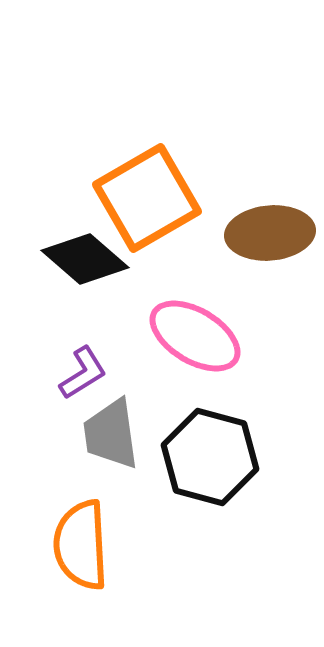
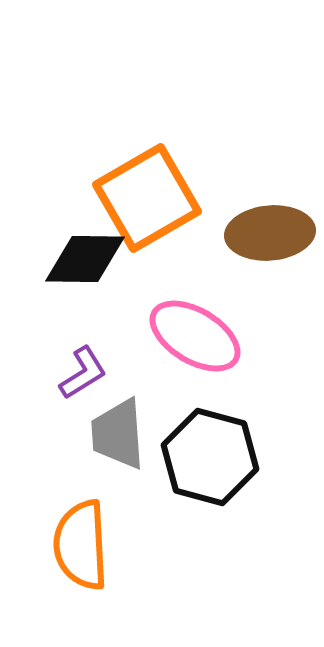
black diamond: rotated 40 degrees counterclockwise
gray trapezoid: moved 7 px right; rotated 4 degrees clockwise
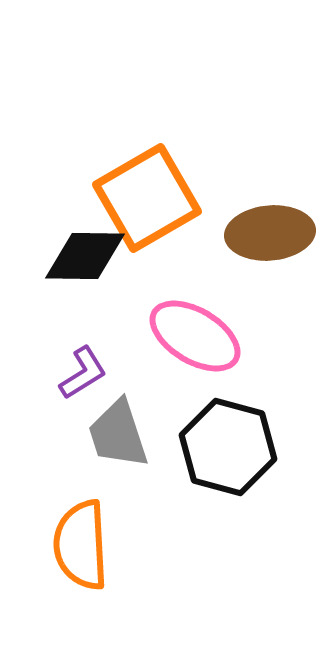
black diamond: moved 3 px up
gray trapezoid: rotated 14 degrees counterclockwise
black hexagon: moved 18 px right, 10 px up
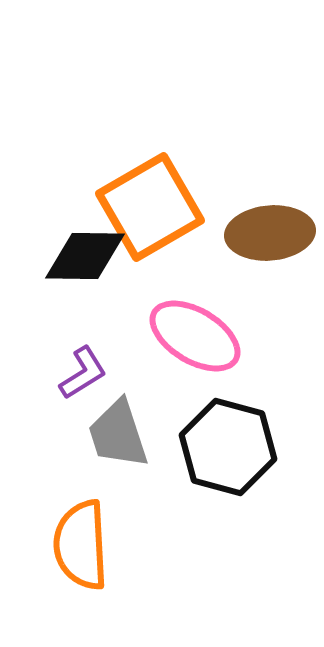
orange square: moved 3 px right, 9 px down
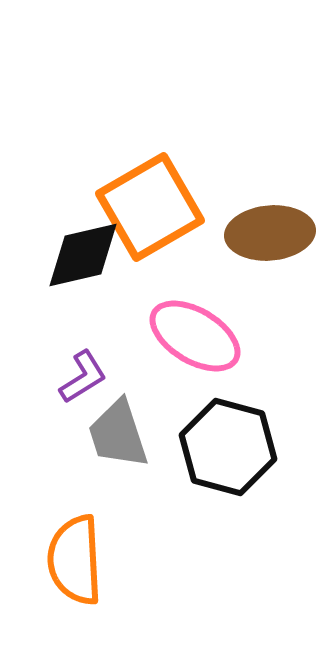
black diamond: moved 2 px left, 1 px up; rotated 14 degrees counterclockwise
purple L-shape: moved 4 px down
orange semicircle: moved 6 px left, 15 px down
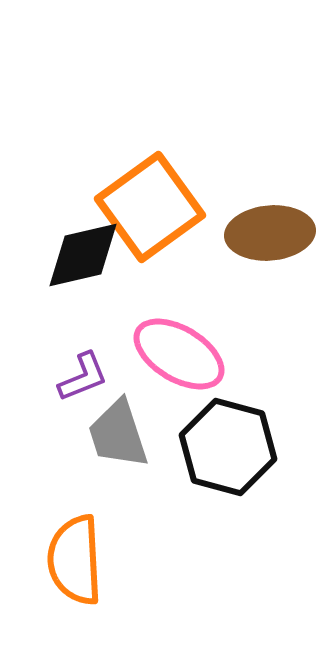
orange square: rotated 6 degrees counterclockwise
pink ellipse: moved 16 px left, 18 px down
purple L-shape: rotated 10 degrees clockwise
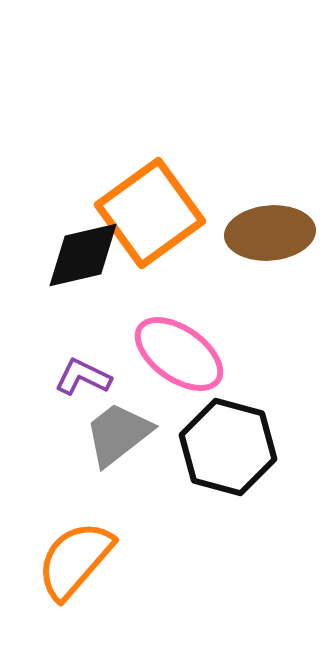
orange square: moved 6 px down
pink ellipse: rotated 4 degrees clockwise
purple L-shape: rotated 132 degrees counterclockwise
gray trapezoid: rotated 70 degrees clockwise
orange semicircle: rotated 44 degrees clockwise
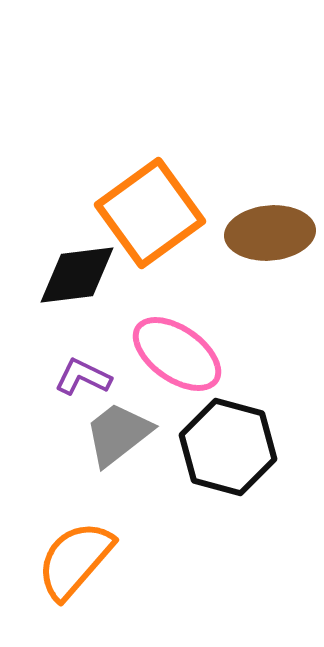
black diamond: moved 6 px left, 20 px down; rotated 6 degrees clockwise
pink ellipse: moved 2 px left
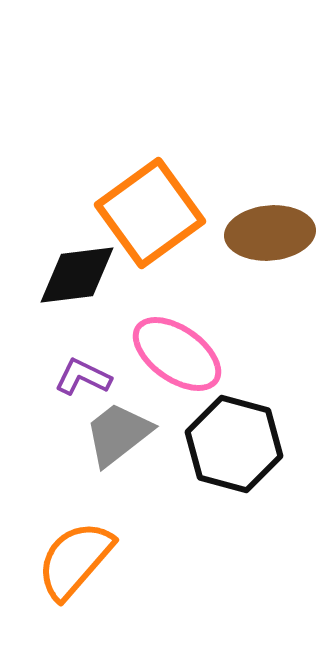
black hexagon: moved 6 px right, 3 px up
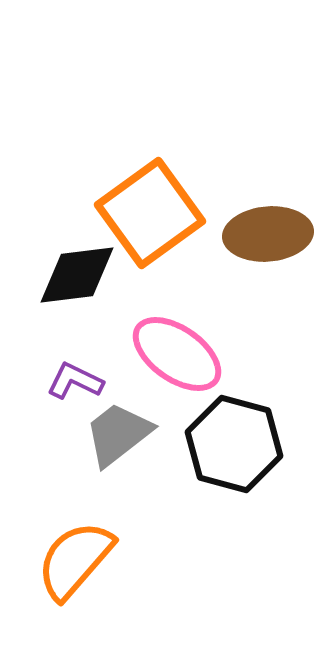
brown ellipse: moved 2 px left, 1 px down
purple L-shape: moved 8 px left, 4 px down
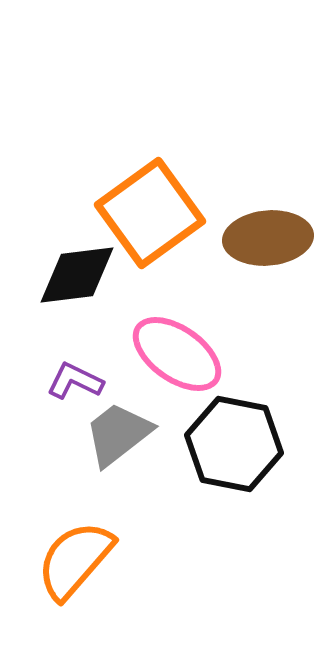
brown ellipse: moved 4 px down
black hexagon: rotated 4 degrees counterclockwise
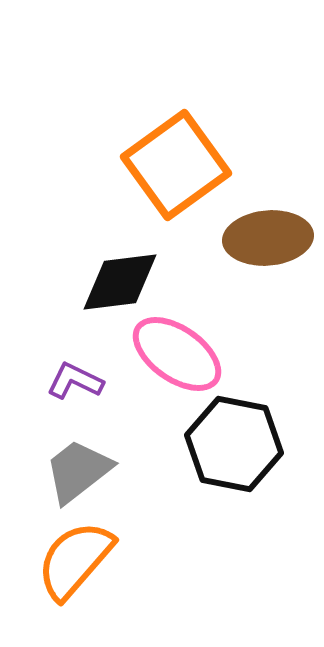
orange square: moved 26 px right, 48 px up
black diamond: moved 43 px right, 7 px down
gray trapezoid: moved 40 px left, 37 px down
